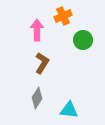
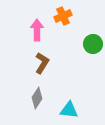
green circle: moved 10 px right, 4 px down
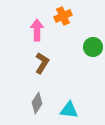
green circle: moved 3 px down
gray diamond: moved 5 px down
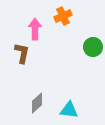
pink arrow: moved 2 px left, 1 px up
brown L-shape: moved 20 px left, 10 px up; rotated 20 degrees counterclockwise
gray diamond: rotated 15 degrees clockwise
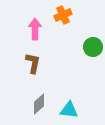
orange cross: moved 1 px up
brown L-shape: moved 11 px right, 10 px down
gray diamond: moved 2 px right, 1 px down
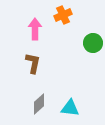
green circle: moved 4 px up
cyan triangle: moved 1 px right, 2 px up
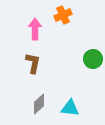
green circle: moved 16 px down
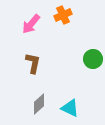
pink arrow: moved 4 px left, 5 px up; rotated 140 degrees counterclockwise
cyan triangle: rotated 18 degrees clockwise
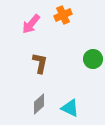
brown L-shape: moved 7 px right
